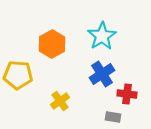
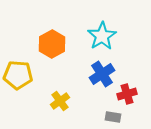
red cross: rotated 24 degrees counterclockwise
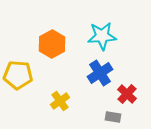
cyan star: rotated 28 degrees clockwise
blue cross: moved 2 px left, 1 px up
red cross: rotated 30 degrees counterclockwise
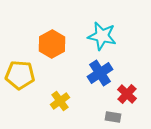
cyan star: rotated 16 degrees clockwise
yellow pentagon: moved 2 px right
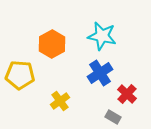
gray rectangle: rotated 21 degrees clockwise
